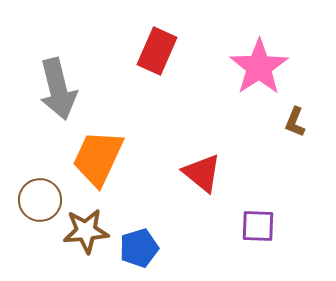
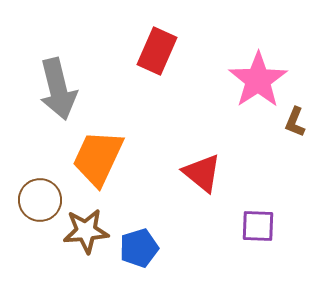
pink star: moved 1 px left, 13 px down
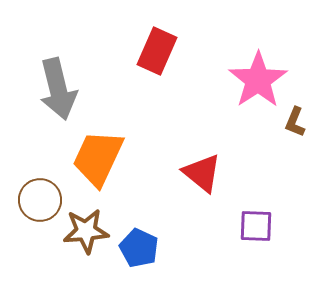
purple square: moved 2 px left
blue pentagon: rotated 30 degrees counterclockwise
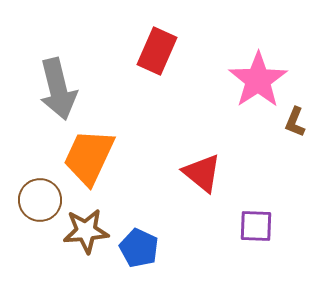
orange trapezoid: moved 9 px left, 1 px up
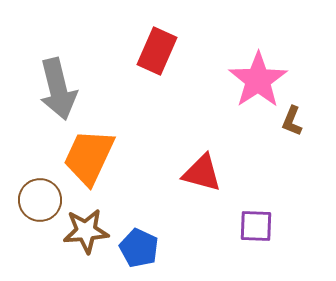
brown L-shape: moved 3 px left, 1 px up
red triangle: rotated 24 degrees counterclockwise
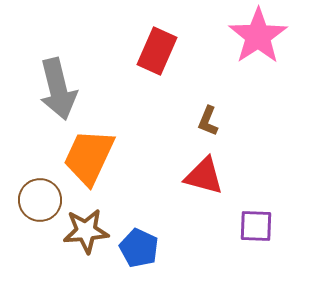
pink star: moved 44 px up
brown L-shape: moved 84 px left
red triangle: moved 2 px right, 3 px down
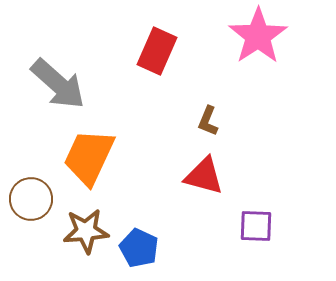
gray arrow: moved 5 px up; rotated 34 degrees counterclockwise
brown circle: moved 9 px left, 1 px up
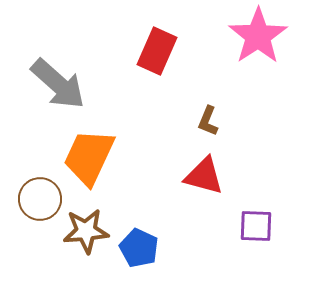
brown circle: moved 9 px right
